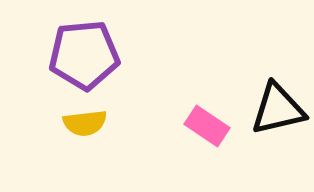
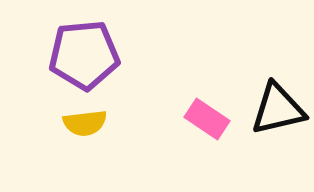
pink rectangle: moved 7 px up
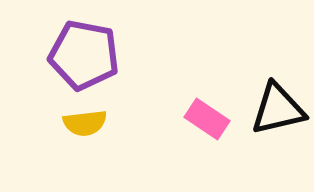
purple pentagon: rotated 16 degrees clockwise
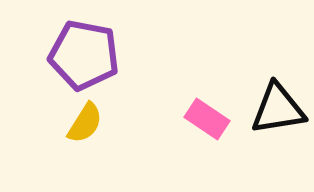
black triangle: rotated 4 degrees clockwise
yellow semicircle: rotated 51 degrees counterclockwise
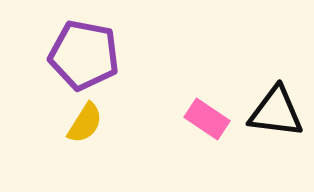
black triangle: moved 2 px left, 3 px down; rotated 16 degrees clockwise
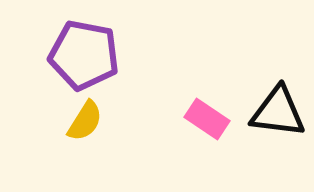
black triangle: moved 2 px right
yellow semicircle: moved 2 px up
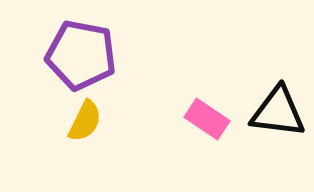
purple pentagon: moved 3 px left
yellow semicircle: rotated 6 degrees counterclockwise
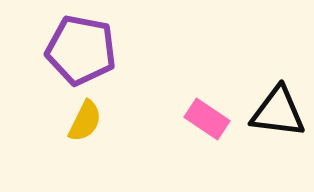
purple pentagon: moved 5 px up
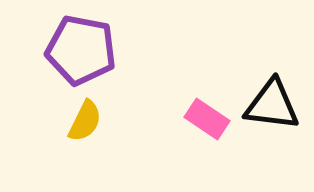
black triangle: moved 6 px left, 7 px up
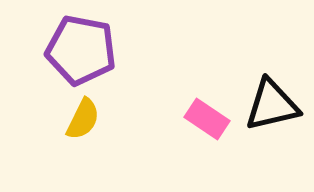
black triangle: rotated 20 degrees counterclockwise
yellow semicircle: moved 2 px left, 2 px up
